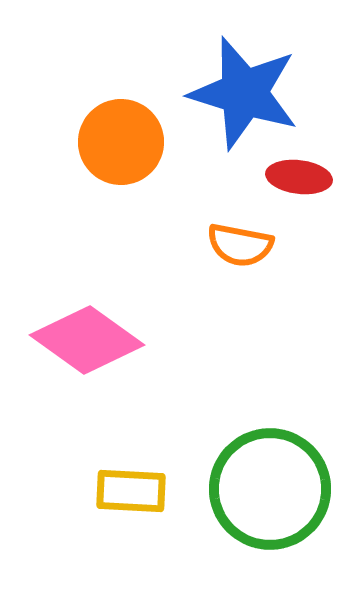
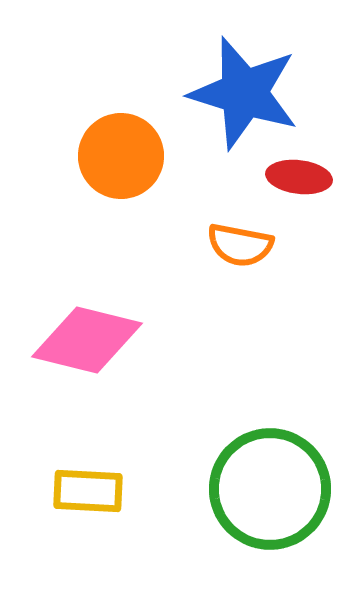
orange circle: moved 14 px down
pink diamond: rotated 22 degrees counterclockwise
yellow rectangle: moved 43 px left
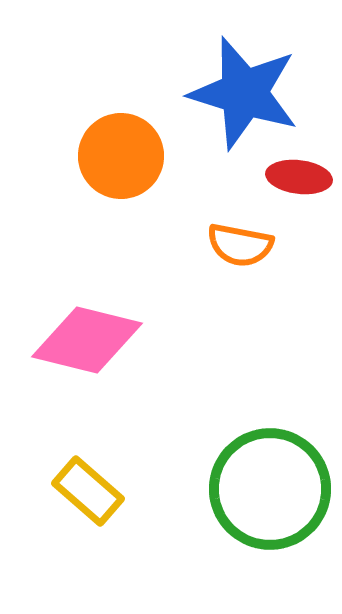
yellow rectangle: rotated 38 degrees clockwise
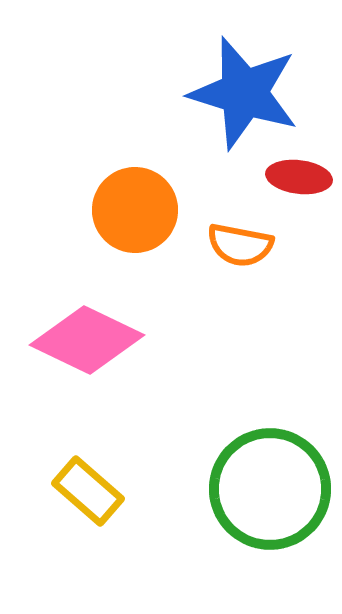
orange circle: moved 14 px right, 54 px down
pink diamond: rotated 12 degrees clockwise
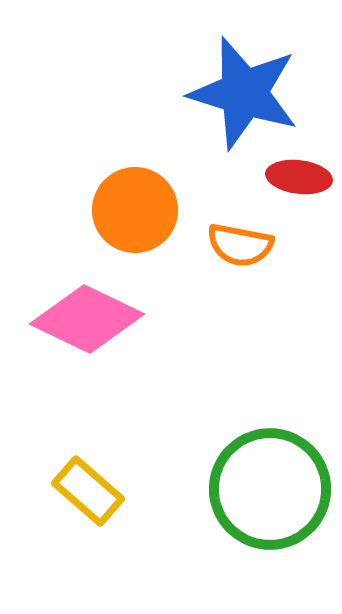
pink diamond: moved 21 px up
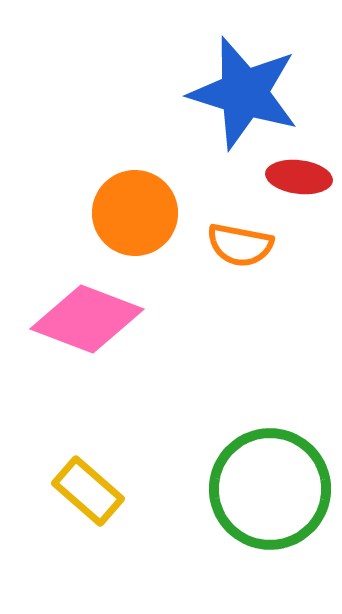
orange circle: moved 3 px down
pink diamond: rotated 5 degrees counterclockwise
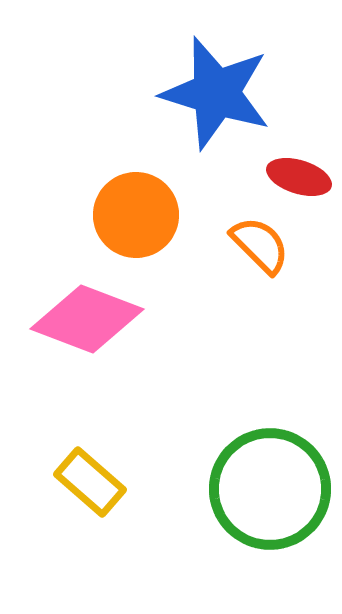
blue star: moved 28 px left
red ellipse: rotated 10 degrees clockwise
orange circle: moved 1 px right, 2 px down
orange semicircle: moved 20 px right; rotated 146 degrees counterclockwise
yellow rectangle: moved 2 px right, 9 px up
